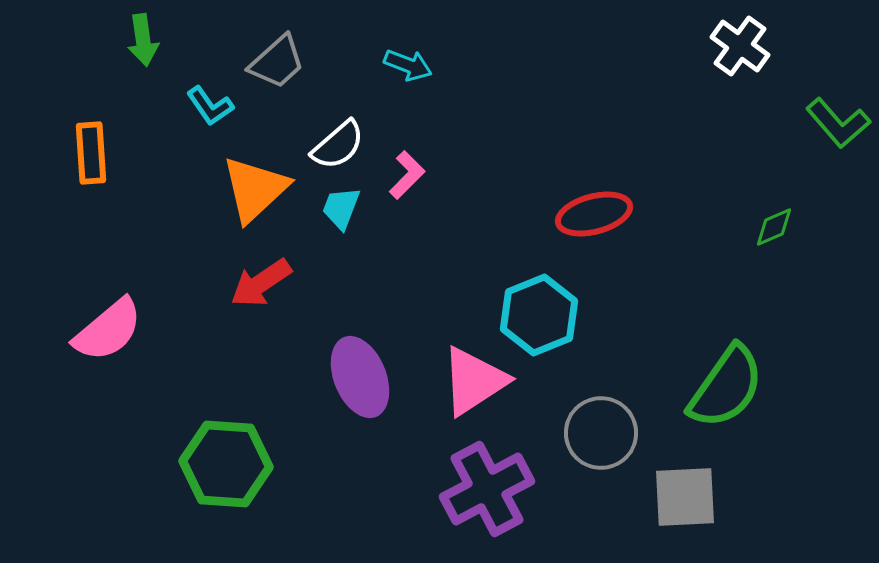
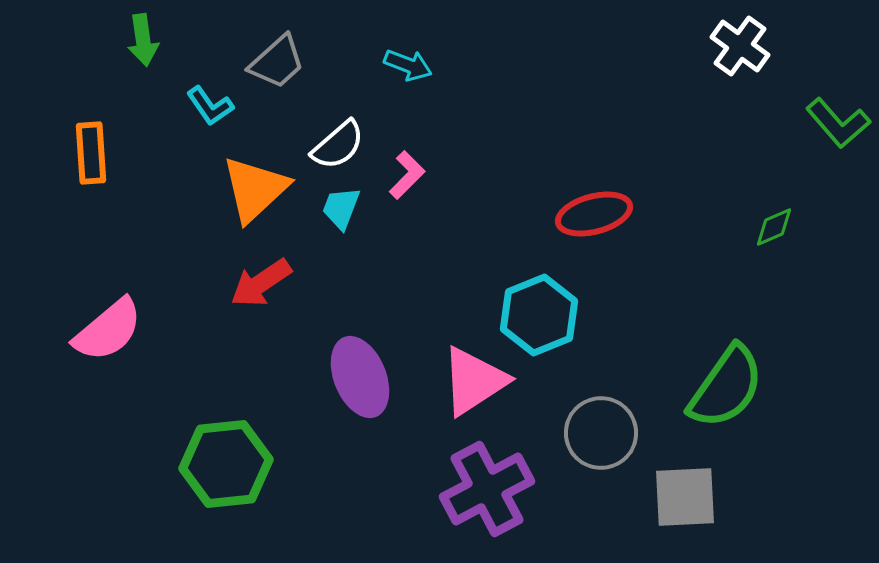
green hexagon: rotated 10 degrees counterclockwise
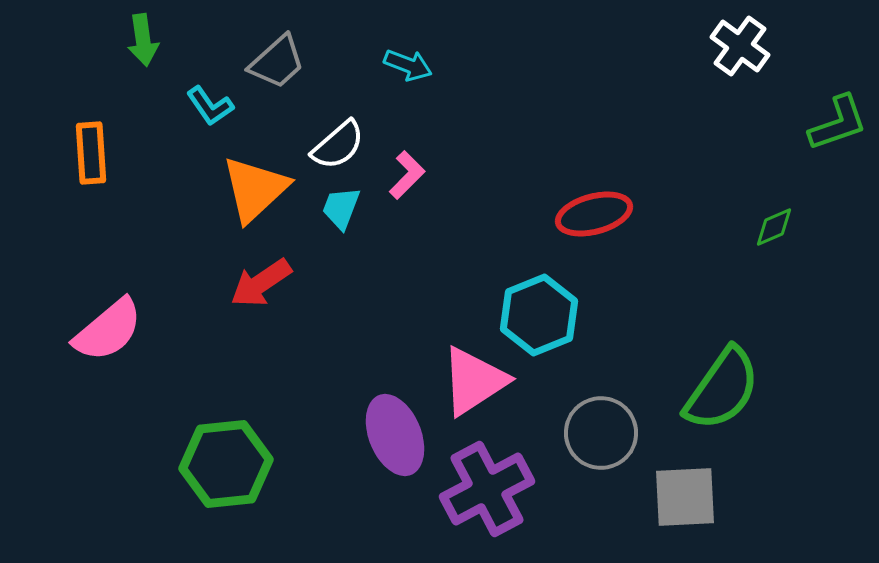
green L-shape: rotated 68 degrees counterclockwise
purple ellipse: moved 35 px right, 58 px down
green semicircle: moved 4 px left, 2 px down
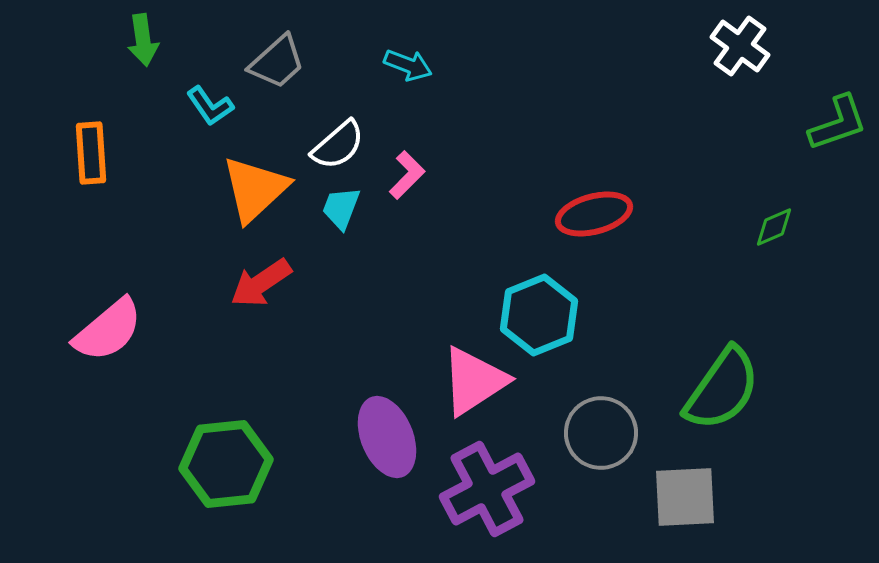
purple ellipse: moved 8 px left, 2 px down
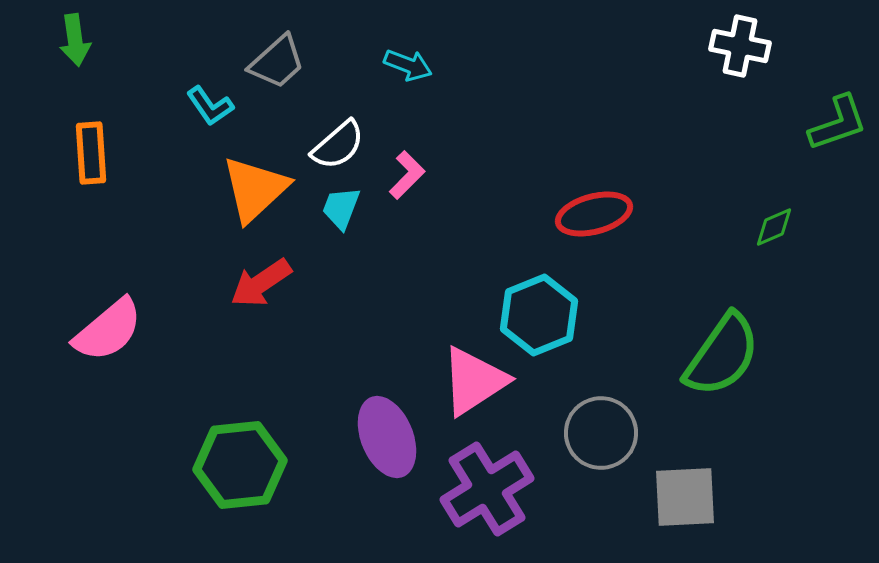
green arrow: moved 68 px left
white cross: rotated 24 degrees counterclockwise
green semicircle: moved 34 px up
green hexagon: moved 14 px right, 1 px down
purple cross: rotated 4 degrees counterclockwise
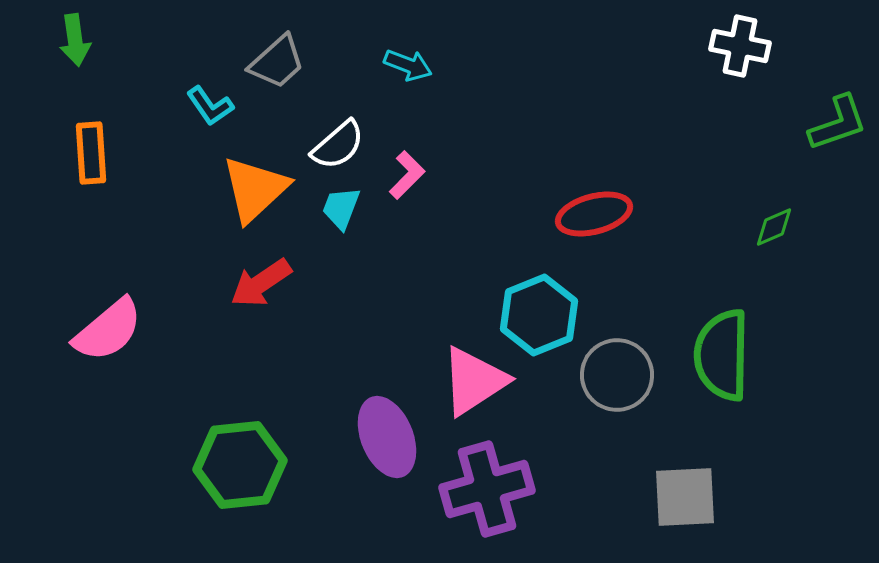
green semicircle: rotated 146 degrees clockwise
gray circle: moved 16 px right, 58 px up
purple cross: rotated 16 degrees clockwise
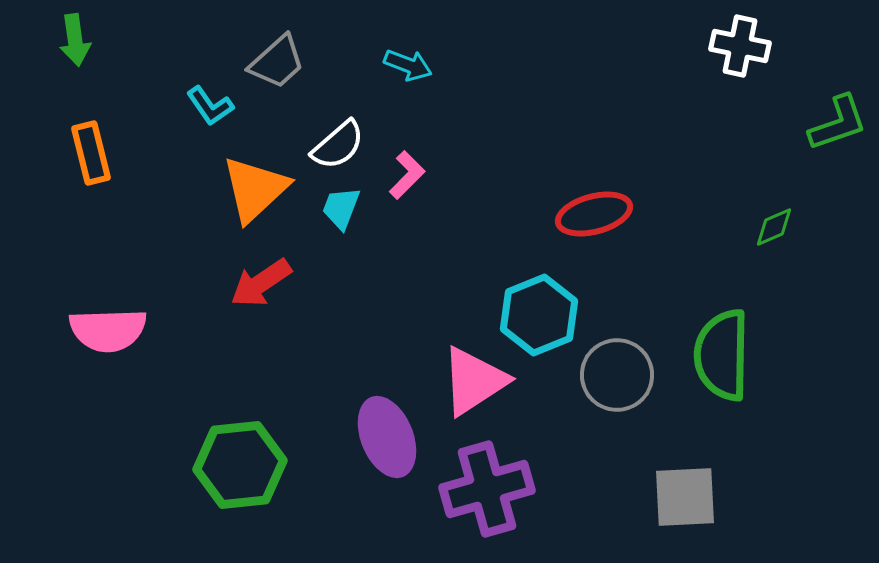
orange rectangle: rotated 10 degrees counterclockwise
pink semicircle: rotated 38 degrees clockwise
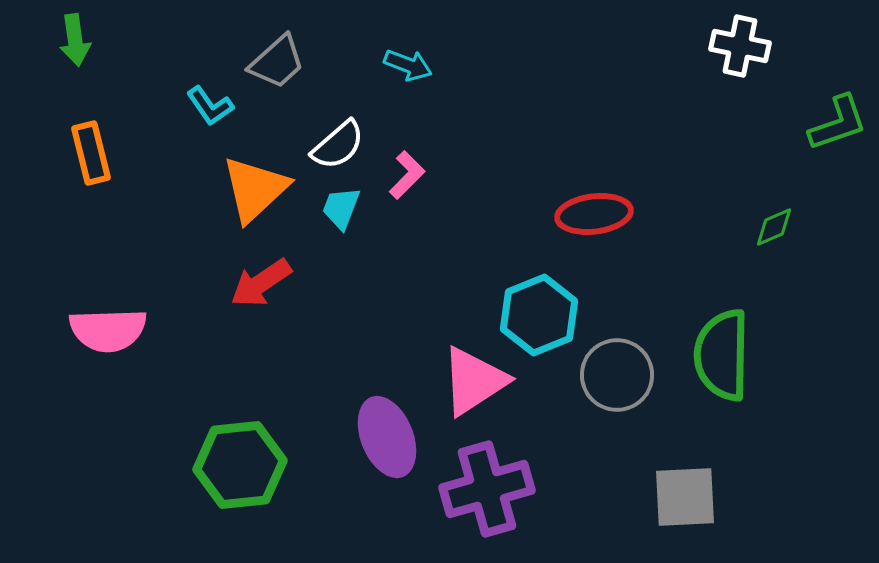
red ellipse: rotated 8 degrees clockwise
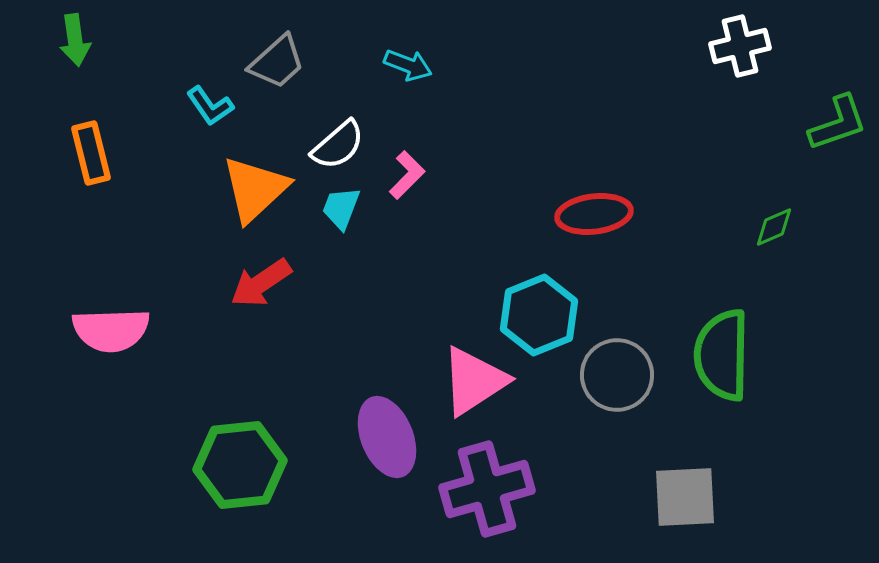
white cross: rotated 26 degrees counterclockwise
pink semicircle: moved 3 px right
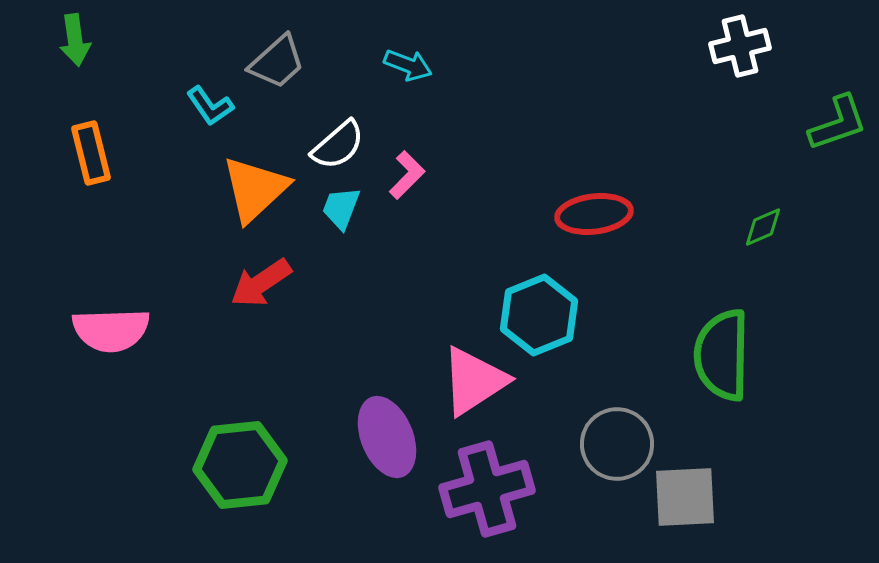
green diamond: moved 11 px left
gray circle: moved 69 px down
